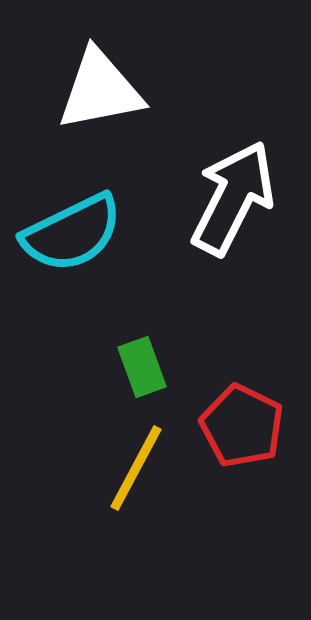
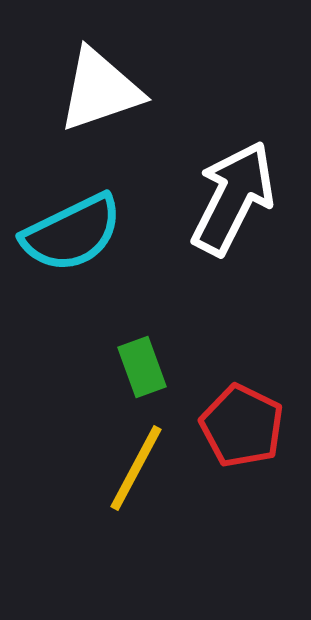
white triangle: rotated 8 degrees counterclockwise
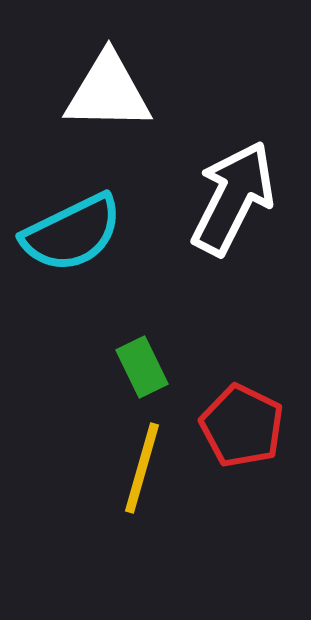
white triangle: moved 8 px right, 2 px down; rotated 20 degrees clockwise
green rectangle: rotated 6 degrees counterclockwise
yellow line: moved 6 px right; rotated 12 degrees counterclockwise
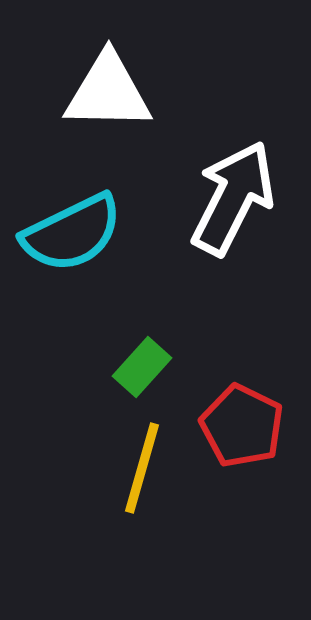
green rectangle: rotated 68 degrees clockwise
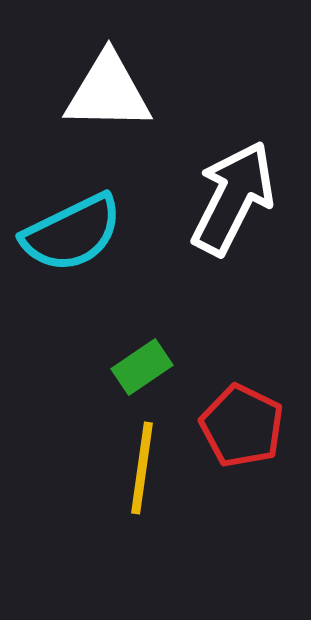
green rectangle: rotated 14 degrees clockwise
yellow line: rotated 8 degrees counterclockwise
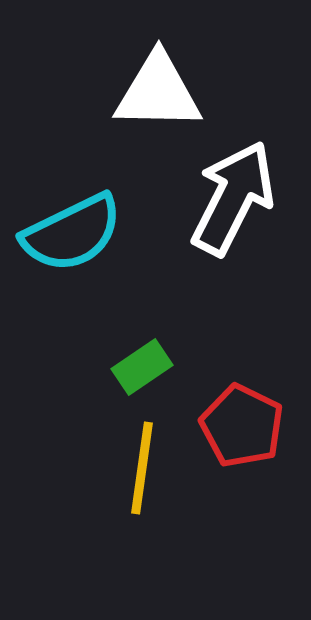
white triangle: moved 50 px right
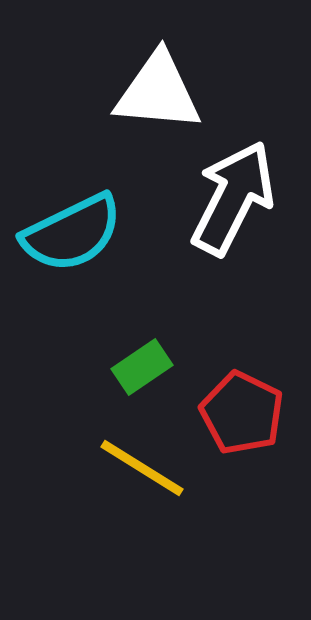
white triangle: rotated 4 degrees clockwise
red pentagon: moved 13 px up
yellow line: rotated 66 degrees counterclockwise
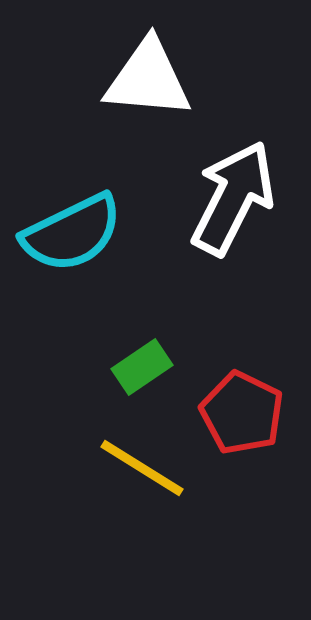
white triangle: moved 10 px left, 13 px up
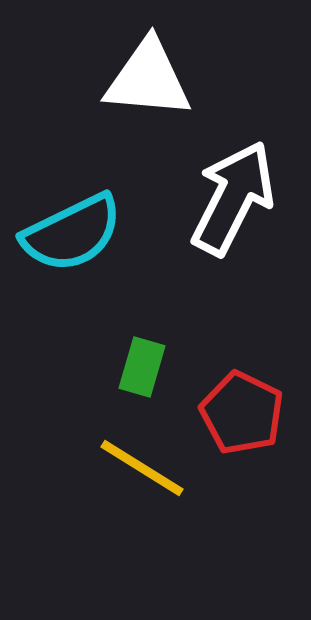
green rectangle: rotated 40 degrees counterclockwise
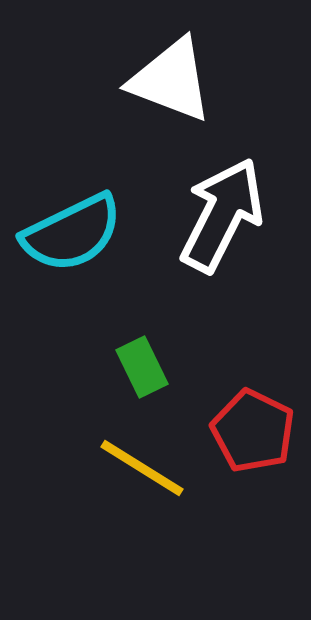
white triangle: moved 23 px right, 1 px down; rotated 16 degrees clockwise
white arrow: moved 11 px left, 17 px down
green rectangle: rotated 42 degrees counterclockwise
red pentagon: moved 11 px right, 18 px down
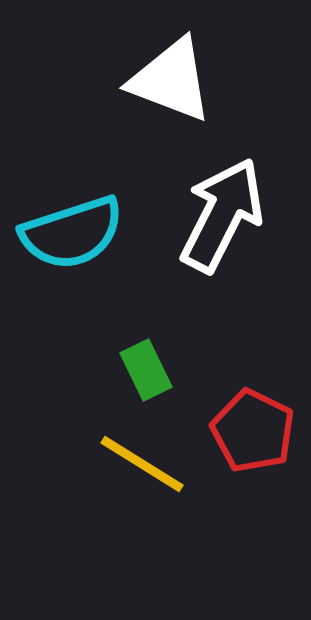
cyan semicircle: rotated 8 degrees clockwise
green rectangle: moved 4 px right, 3 px down
yellow line: moved 4 px up
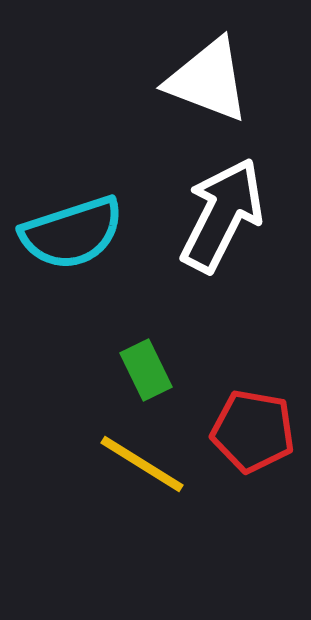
white triangle: moved 37 px right
red pentagon: rotated 16 degrees counterclockwise
